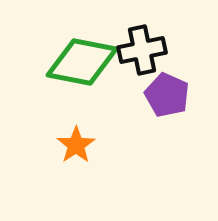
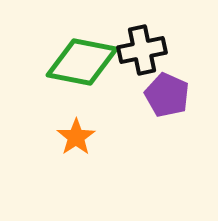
orange star: moved 8 px up
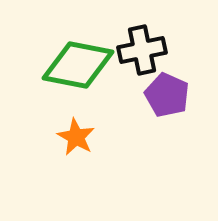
green diamond: moved 4 px left, 3 px down
orange star: rotated 9 degrees counterclockwise
